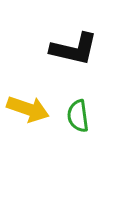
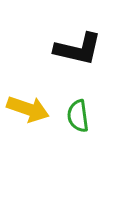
black L-shape: moved 4 px right
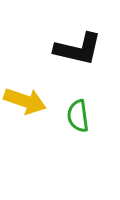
yellow arrow: moved 3 px left, 8 px up
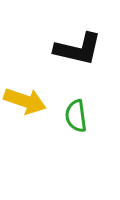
green semicircle: moved 2 px left
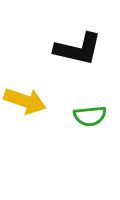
green semicircle: moved 14 px right; rotated 88 degrees counterclockwise
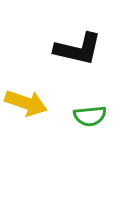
yellow arrow: moved 1 px right, 2 px down
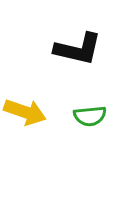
yellow arrow: moved 1 px left, 9 px down
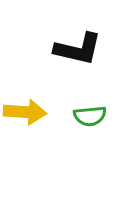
yellow arrow: rotated 15 degrees counterclockwise
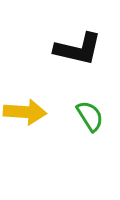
green semicircle: rotated 116 degrees counterclockwise
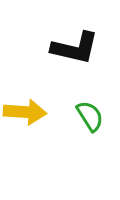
black L-shape: moved 3 px left, 1 px up
